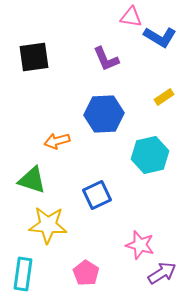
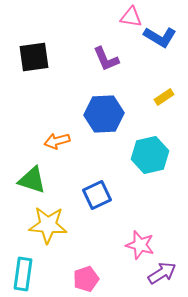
pink pentagon: moved 6 px down; rotated 20 degrees clockwise
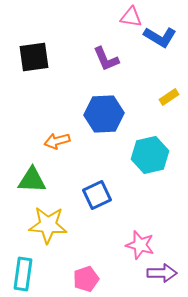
yellow rectangle: moved 5 px right
green triangle: rotated 16 degrees counterclockwise
purple arrow: rotated 32 degrees clockwise
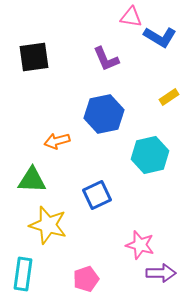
blue hexagon: rotated 9 degrees counterclockwise
yellow star: rotated 12 degrees clockwise
purple arrow: moved 1 px left
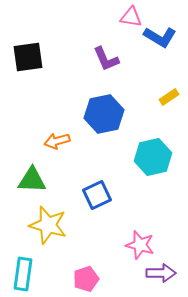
black square: moved 6 px left
cyan hexagon: moved 3 px right, 2 px down
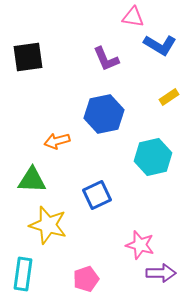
pink triangle: moved 2 px right
blue L-shape: moved 8 px down
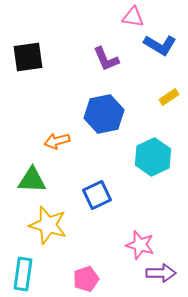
cyan hexagon: rotated 12 degrees counterclockwise
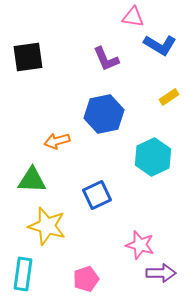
yellow star: moved 1 px left, 1 px down
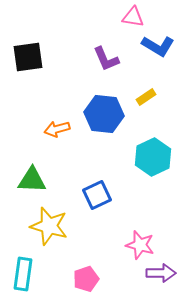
blue L-shape: moved 2 px left, 1 px down
yellow rectangle: moved 23 px left
blue hexagon: rotated 18 degrees clockwise
orange arrow: moved 12 px up
yellow star: moved 2 px right
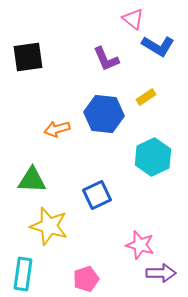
pink triangle: moved 2 px down; rotated 30 degrees clockwise
